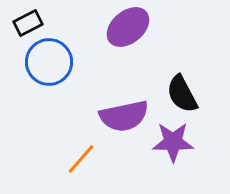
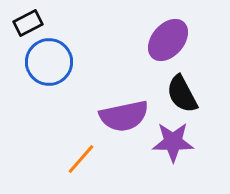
purple ellipse: moved 40 px right, 13 px down; rotated 9 degrees counterclockwise
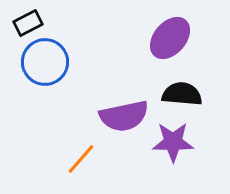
purple ellipse: moved 2 px right, 2 px up
blue circle: moved 4 px left
black semicircle: rotated 123 degrees clockwise
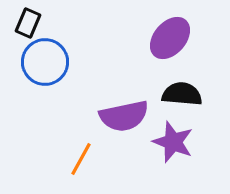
black rectangle: rotated 40 degrees counterclockwise
purple star: rotated 21 degrees clockwise
orange line: rotated 12 degrees counterclockwise
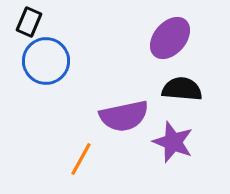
black rectangle: moved 1 px right, 1 px up
blue circle: moved 1 px right, 1 px up
black semicircle: moved 5 px up
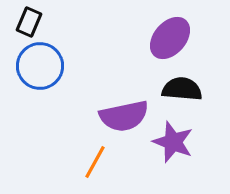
blue circle: moved 6 px left, 5 px down
orange line: moved 14 px right, 3 px down
